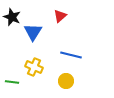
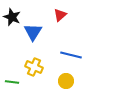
red triangle: moved 1 px up
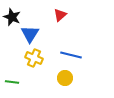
blue triangle: moved 3 px left, 2 px down
yellow cross: moved 9 px up
yellow circle: moved 1 px left, 3 px up
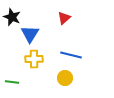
red triangle: moved 4 px right, 3 px down
yellow cross: moved 1 px down; rotated 24 degrees counterclockwise
